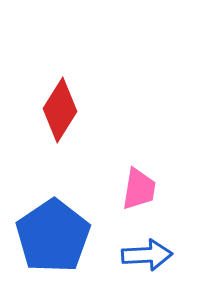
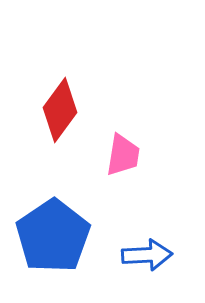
red diamond: rotated 4 degrees clockwise
pink trapezoid: moved 16 px left, 34 px up
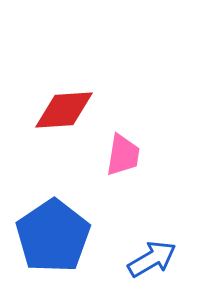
red diamond: moved 4 px right; rotated 50 degrees clockwise
blue arrow: moved 5 px right, 4 px down; rotated 27 degrees counterclockwise
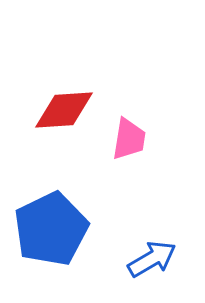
pink trapezoid: moved 6 px right, 16 px up
blue pentagon: moved 2 px left, 7 px up; rotated 8 degrees clockwise
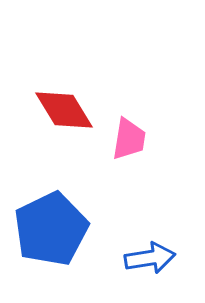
red diamond: rotated 62 degrees clockwise
blue arrow: moved 2 px left, 1 px up; rotated 21 degrees clockwise
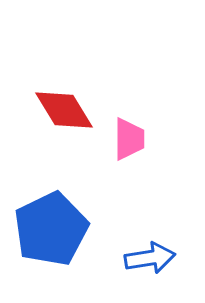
pink trapezoid: rotated 9 degrees counterclockwise
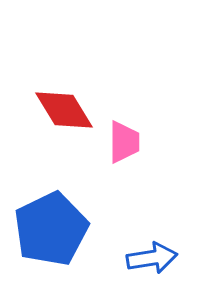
pink trapezoid: moved 5 px left, 3 px down
blue arrow: moved 2 px right
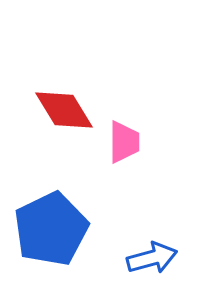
blue arrow: rotated 6 degrees counterclockwise
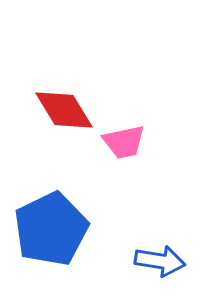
pink trapezoid: rotated 78 degrees clockwise
blue arrow: moved 8 px right, 3 px down; rotated 24 degrees clockwise
